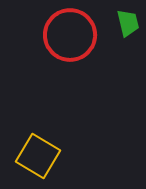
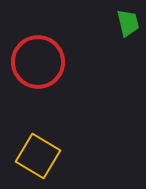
red circle: moved 32 px left, 27 px down
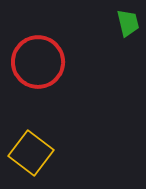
yellow square: moved 7 px left, 3 px up; rotated 6 degrees clockwise
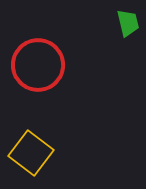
red circle: moved 3 px down
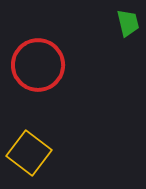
yellow square: moved 2 px left
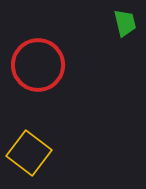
green trapezoid: moved 3 px left
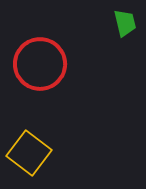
red circle: moved 2 px right, 1 px up
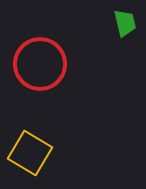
yellow square: moved 1 px right; rotated 6 degrees counterclockwise
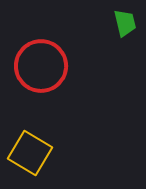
red circle: moved 1 px right, 2 px down
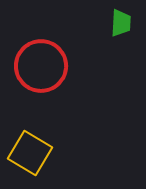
green trapezoid: moved 4 px left; rotated 16 degrees clockwise
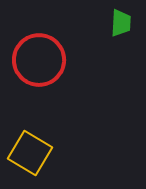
red circle: moved 2 px left, 6 px up
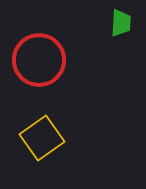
yellow square: moved 12 px right, 15 px up; rotated 24 degrees clockwise
